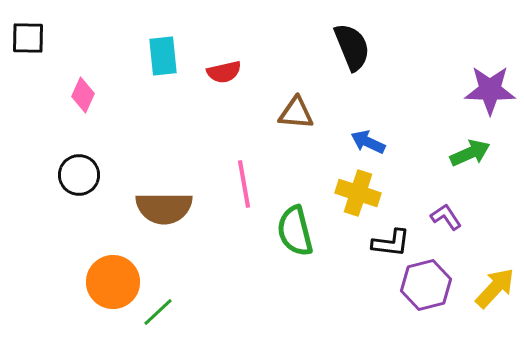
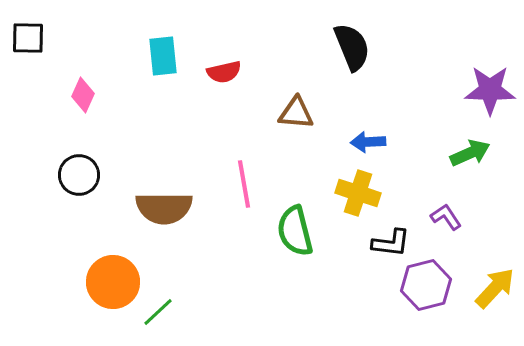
blue arrow: rotated 28 degrees counterclockwise
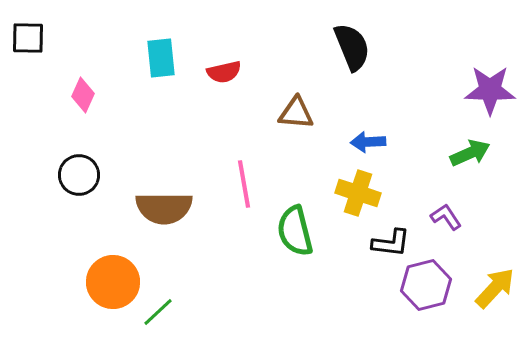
cyan rectangle: moved 2 px left, 2 px down
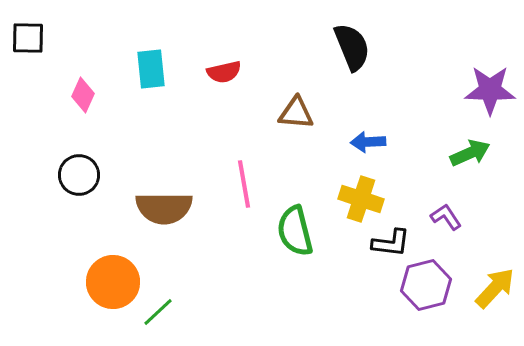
cyan rectangle: moved 10 px left, 11 px down
yellow cross: moved 3 px right, 6 px down
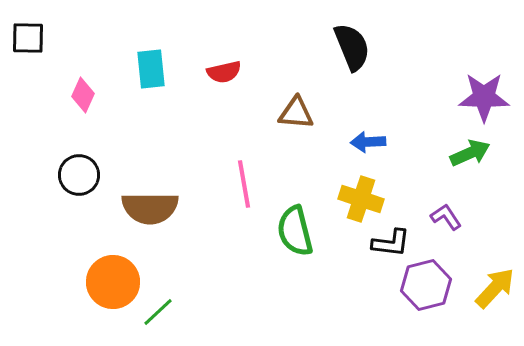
purple star: moved 6 px left, 7 px down
brown semicircle: moved 14 px left
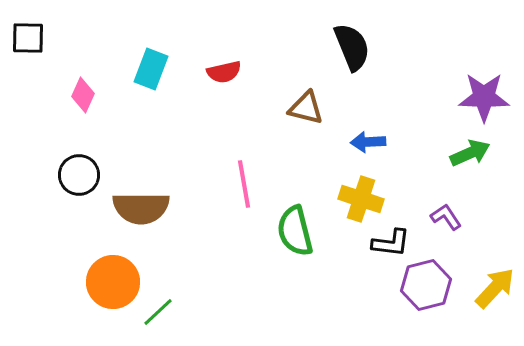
cyan rectangle: rotated 27 degrees clockwise
brown triangle: moved 10 px right, 5 px up; rotated 9 degrees clockwise
brown semicircle: moved 9 px left
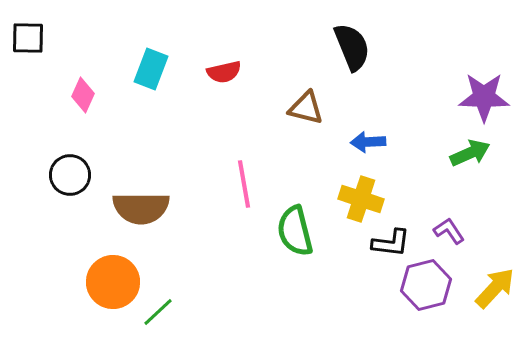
black circle: moved 9 px left
purple L-shape: moved 3 px right, 14 px down
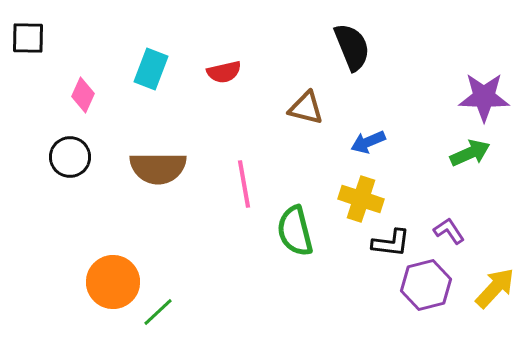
blue arrow: rotated 20 degrees counterclockwise
black circle: moved 18 px up
brown semicircle: moved 17 px right, 40 px up
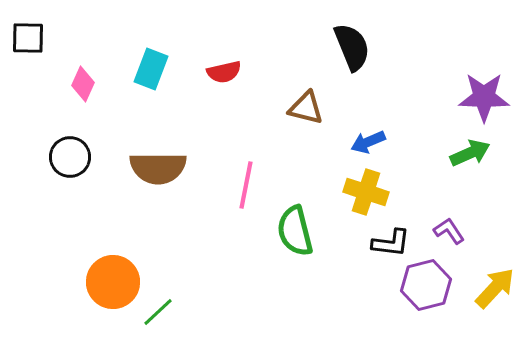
pink diamond: moved 11 px up
pink line: moved 2 px right, 1 px down; rotated 21 degrees clockwise
yellow cross: moved 5 px right, 7 px up
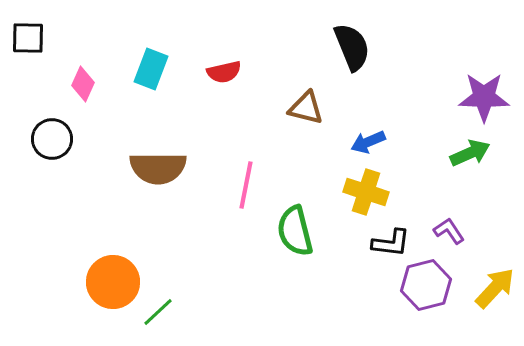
black circle: moved 18 px left, 18 px up
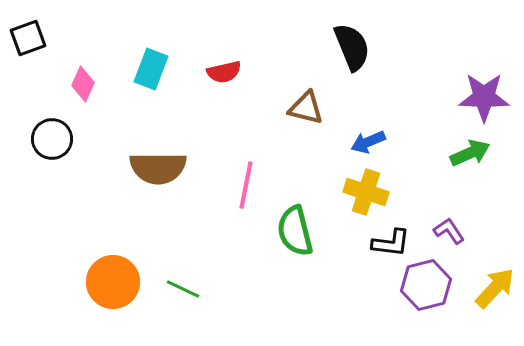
black square: rotated 21 degrees counterclockwise
green line: moved 25 px right, 23 px up; rotated 68 degrees clockwise
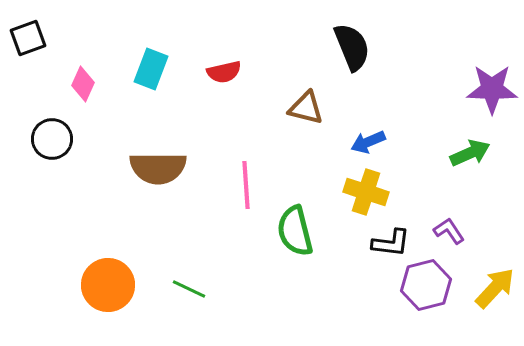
purple star: moved 8 px right, 8 px up
pink line: rotated 15 degrees counterclockwise
orange circle: moved 5 px left, 3 px down
green line: moved 6 px right
